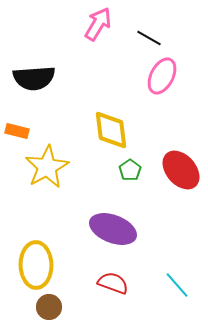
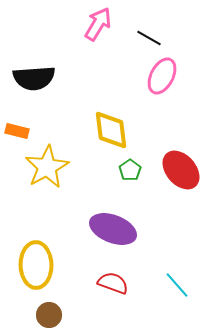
brown circle: moved 8 px down
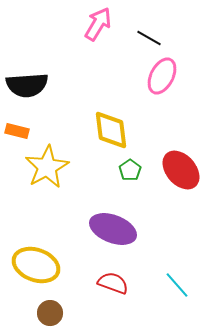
black semicircle: moved 7 px left, 7 px down
yellow ellipse: rotated 69 degrees counterclockwise
brown circle: moved 1 px right, 2 px up
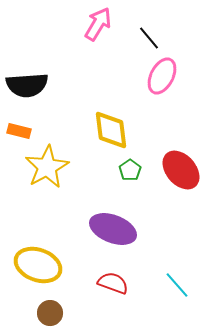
black line: rotated 20 degrees clockwise
orange rectangle: moved 2 px right
yellow ellipse: moved 2 px right
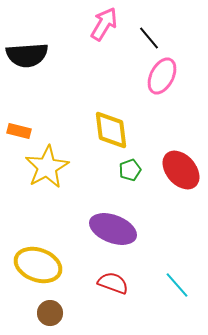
pink arrow: moved 6 px right
black semicircle: moved 30 px up
green pentagon: rotated 15 degrees clockwise
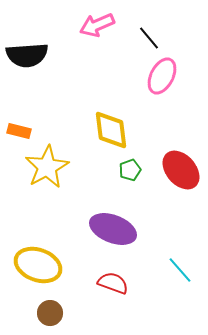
pink arrow: moved 7 px left, 1 px down; rotated 144 degrees counterclockwise
cyan line: moved 3 px right, 15 px up
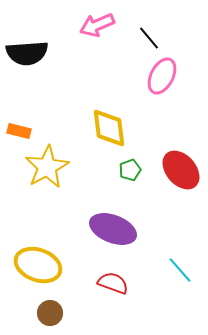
black semicircle: moved 2 px up
yellow diamond: moved 2 px left, 2 px up
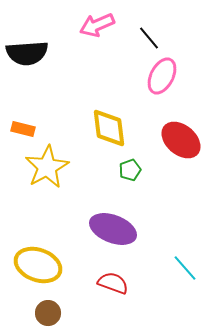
orange rectangle: moved 4 px right, 2 px up
red ellipse: moved 30 px up; rotated 9 degrees counterclockwise
cyan line: moved 5 px right, 2 px up
brown circle: moved 2 px left
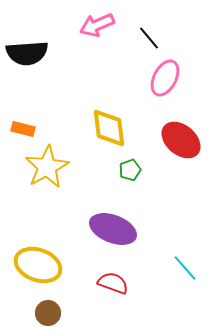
pink ellipse: moved 3 px right, 2 px down
